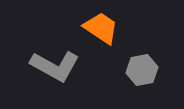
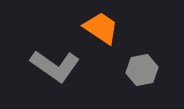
gray L-shape: rotated 6 degrees clockwise
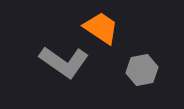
gray L-shape: moved 9 px right, 4 px up
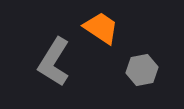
gray L-shape: moved 10 px left; rotated 87 degrees clockwise
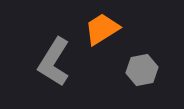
orange trapezoid: moved 1 px right, 1 px down; rotated 66 degrees counterclockwise
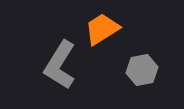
gray L-shape: moved 6 px right, 3 px down
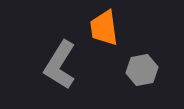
orange trapezoid: moved 2 px right, 1 px up; rotated 66 degrees counterclockwise
